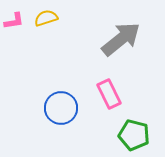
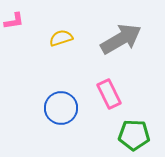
yellow semicircle: moved 15 px right, 20 px down
gray arrow: rotated 9 degrees clockwise
green pentagon: rotated 12 degrees counterclockwise
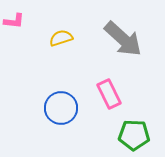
pink L-shape: rotated 15 degrees clockwise
gray arrow: moved 2 px right; rotated 72 degrees clockwise
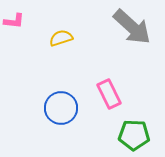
gray arrow: moved 9 px right, 12 px up
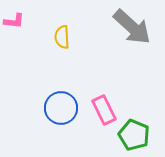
yellow semicircle: moved 1 px right, 1 px up; rotated 75 degrees counterclockwise
pink rectangle: moved 5 px left, 16 px down
green pentagon: rotated 20 degrees clockwise
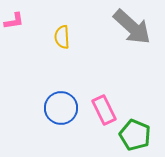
pink L-shape: rotated 15 degrees counterclockwise
green pentagon: moved 1 px right
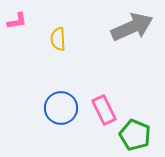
pink L-shape: moved 3 px right
gray arrow: rotated 66 degrees counterclockwise
yellow semicircle: moved 4 px left, 2 px down
